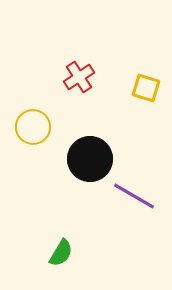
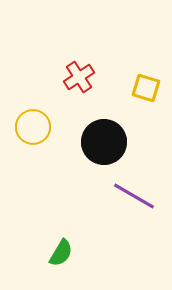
black circle: moved 14 px right, 17 px up
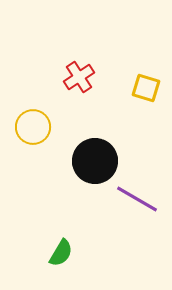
black circle: moved 9 px left, 19 px down
purple line: moved 3 px right, 3 px down
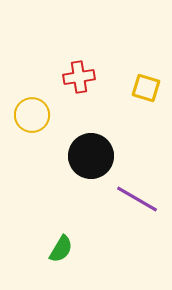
red cross: rotated 24 degrees clockwise
yellow circle: moved 1 px left, 12 px up
black circle: moved 4 px left, 5 px up
green semicircle: moved 4 px up
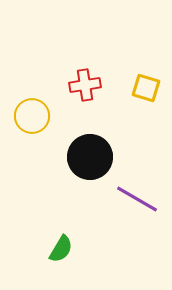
red cross: moved 6 px right, 8 px down
yellow circle: moved 1 px down
black circle: moved 1 px left, 1 px down
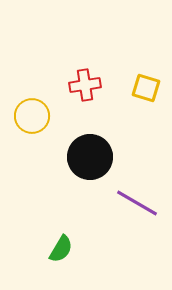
purple line: moved 4 px down
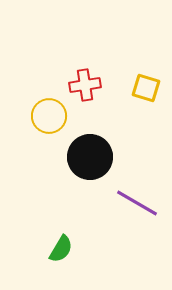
yellow circle: moved 17 px right
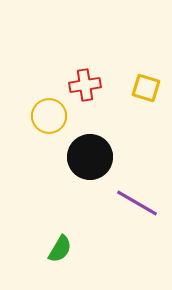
green semicircle: moved 1 px left
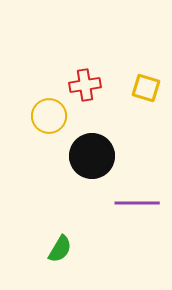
black circle: moved 2 px right, 1 px up
purple line: rotated 30 degrees counterclockwise
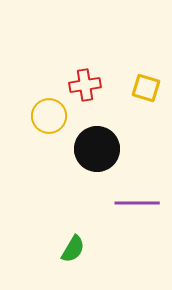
black circle: moved 5 px right, 7 px up
green semicircle: moved 13 px right
